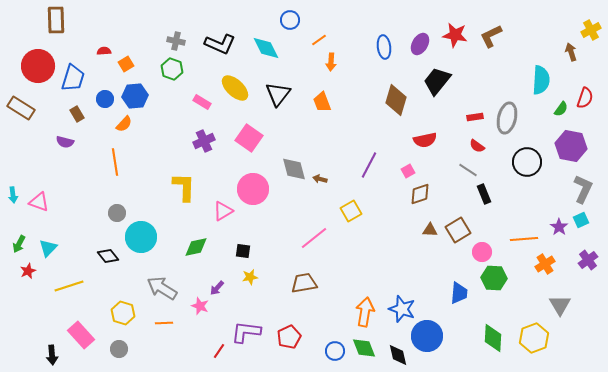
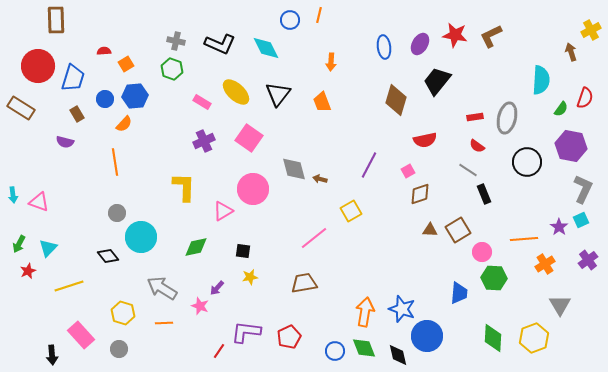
orange line at (319, 40): moved 25 px up; rotated 42 degrees counterclockwise
yellow ellipse at (235, 88): moved 1 px right, 4 px down
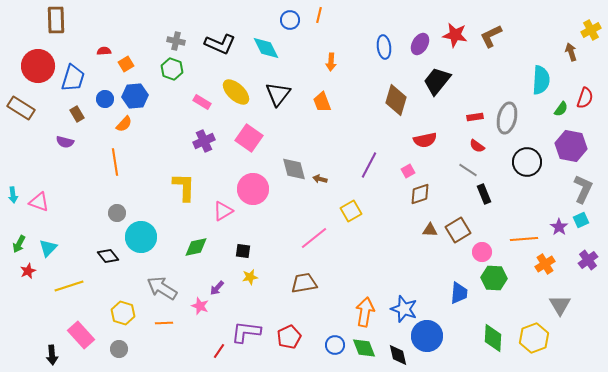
blue star at (402, 309): moved 2 px right
blue circle at (335, 351): moved 6 px up
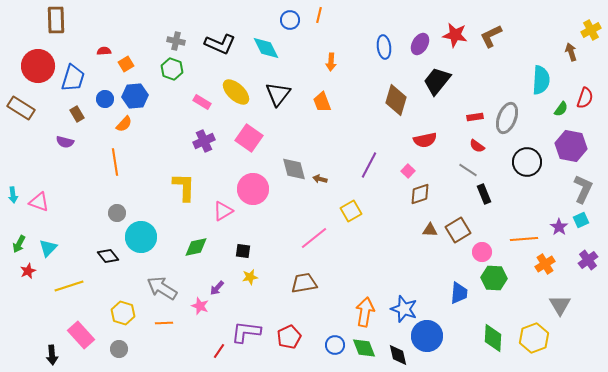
gray ellipse at (507, 118): rotated 8 degrees clockwise
pink square at (408, 171): rotated 16 degrees counterclockwise
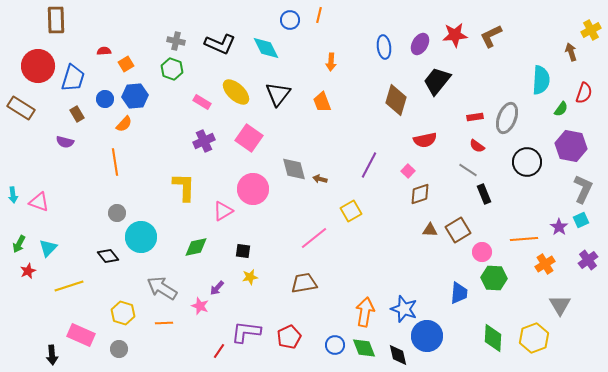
red star at (455, 35): rotated 15 degrees counterclockwise
red semicircle at (585, 98): moved 1 px left, 5 px up
pink rectangle at (81, 335): rotated 24 degrees counterclockwise
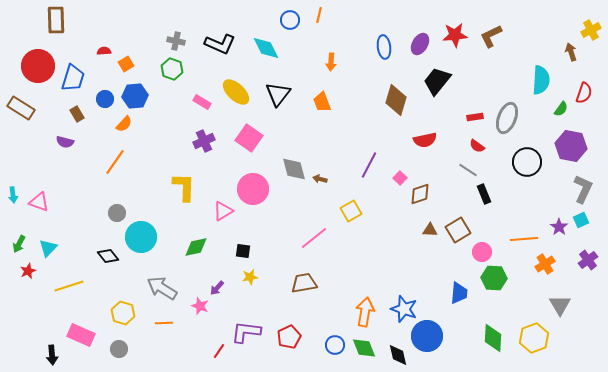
orange line at (115, 162): rotated 44 degrees clockwise
pink square at (408, 171): moved 8 px left, 7 px down
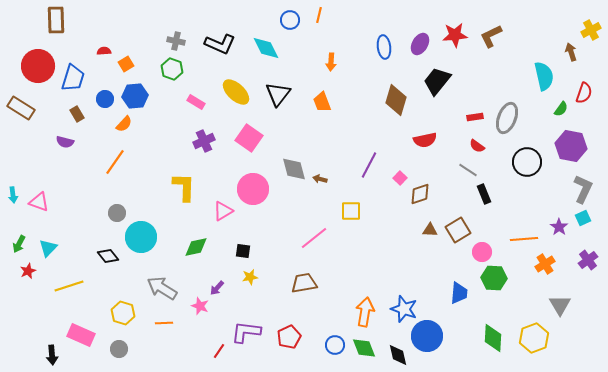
cyan semicircle at (541, 80): moved 3 px right, 4 px up; rotated 16 degrees counterclockwise
pink rectangle at (202, 102): moved 6 px left
yellow square at (351, 211): rotated 30 degrees clockwise
cyan square at (581, 220): moved 2 px right, 2 px up
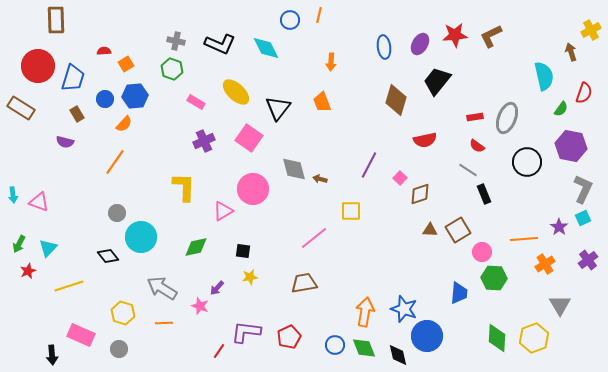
black triangle at (278, 94): moved 14 px down
green diamond at (493, 338): moved 4 px right
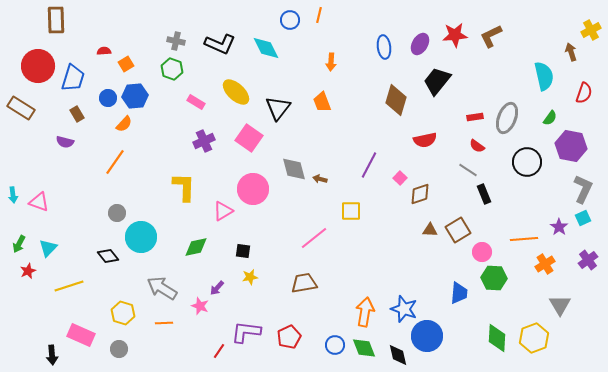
blue circle at (105, 99): moved 3 px right, 1 px up
green semicircle at (561, 109): moved 11 px left, 9 px down
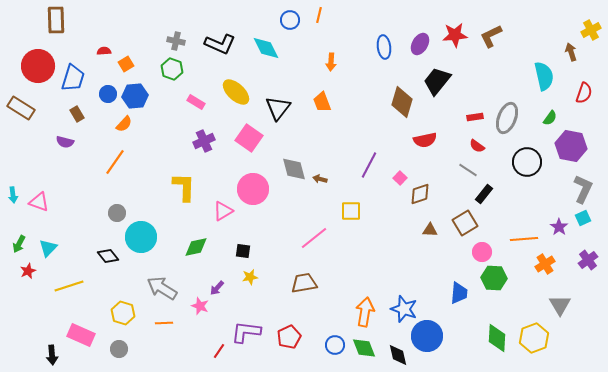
blue circle at (108, 98): moved 4 px up
brown diamond at (396, 100): moved 6 px right, 2 px down
black rectangle at (484, 194): rotated 60 degrees clockwise
brown square at (458, 230): moved 7 px right, 7 px up
